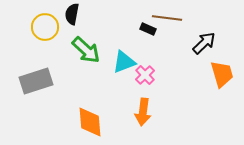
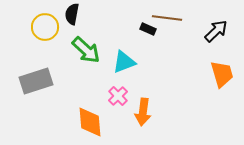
black arrow: moved 12 px right, 12 px up
pink cross: moved 27 px left, 21 px down
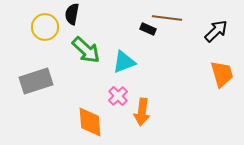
orange arrow: moved 1 px left
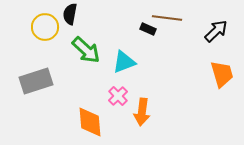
black semicircle: moved 2 px left
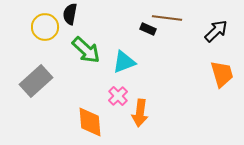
gray rectangle: rotated 24 degrees counterclockwise
orange arrow: moved 2 px left, 1 px down
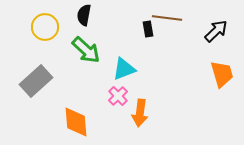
black semicircle: moved 14 px right, 1 px down
black rectangle: rotated 56 degrees clockwise
cyan triangle: moved 7 px down
orange diamond: moved 14 px left
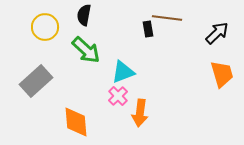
black arrow: moved 1 px right, 2 px down
cyan triangle: moved 1 px left, 3 px down
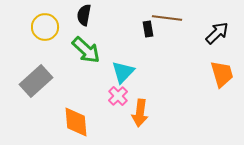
cyan triangle: rotated 25 degrees counterclockwise
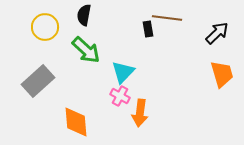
gray rectangle: moved 2 px right
pink cross: moved 2 px right; rotated 18 degrees counterclockwise
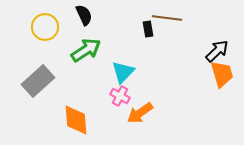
black semicircle: rotated 145 degrees clockwise
black arrow: moved 18 px down
green arrow: rotated 76 degrees counterclockwise
orange arrow: rotated 48 degrees clockwise
orange diamond: moved 2 px up
